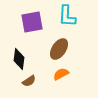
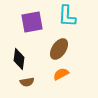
brown semicircle: moved 2 px left, 1 px down; rotated 24 degrees clockwise
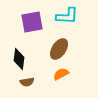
cyan L-shape: rotated 90 degrees counterclockwise
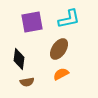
cyan L-shape: moved 2 px right, 3 px down; rotated 15 degrees counterclockwise
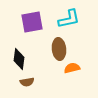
brown ellipse: rotated 40 degrees counterclockwise
orange semicircle: moved 11 px right, 6 px up; rotated 14 degrees clockwise
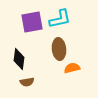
cyan L-shape: moved 9 px left
